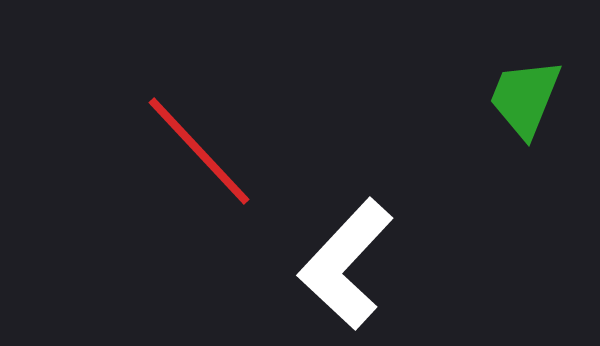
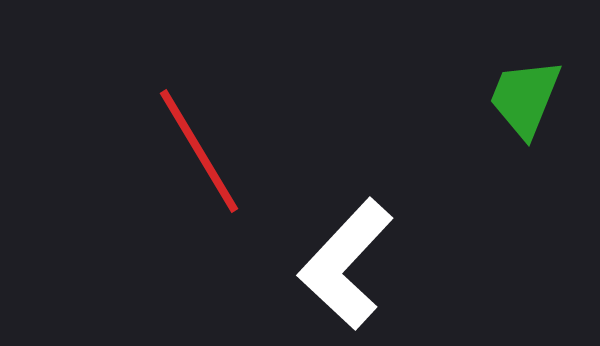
red line: rotated 12 degrees clockwise
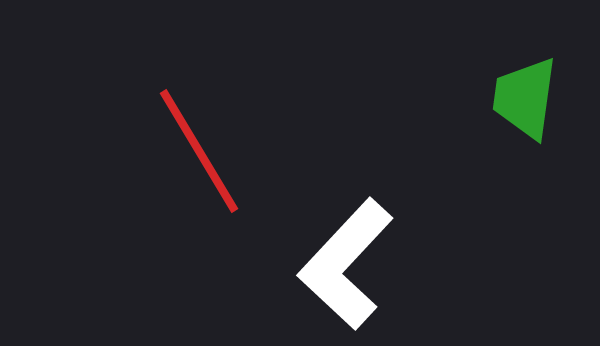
green trapezoid: rotated 14 degrees counterclockwise
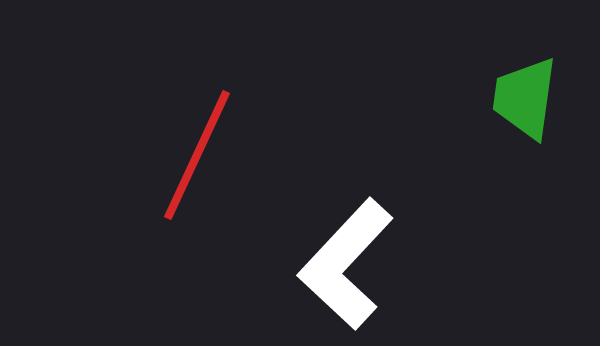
red line: moved 2 px left, 4 px down; rotated 56 degrees clockwise
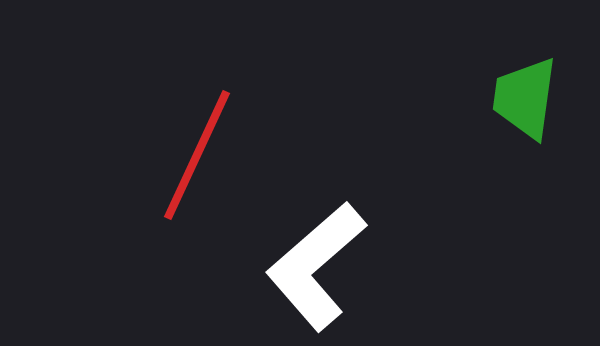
white L-shape: moved 30 px left, 2 px down; rotated 6 degrees clockwise
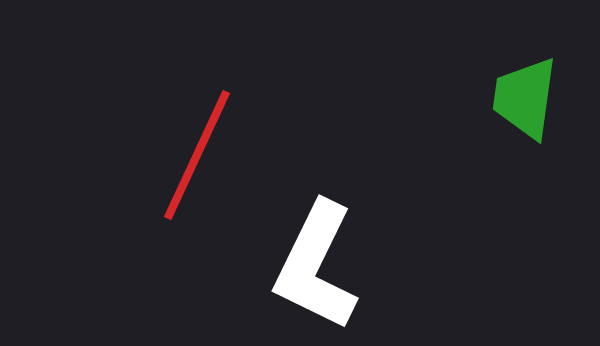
white L-shape: rotated 23 degrees counterclockwise
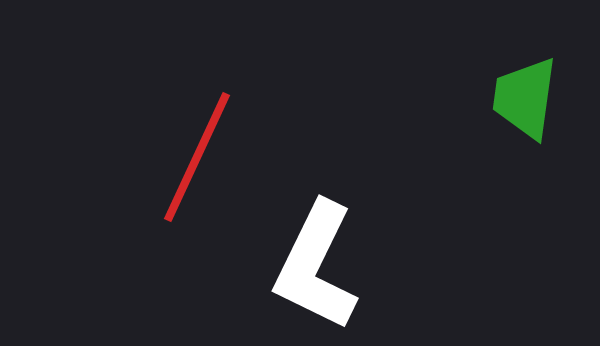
red line: moved 2 px down
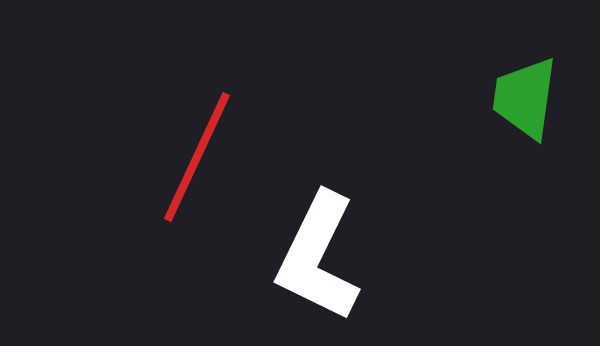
white L-shape: moved 2 px right, 9 px up
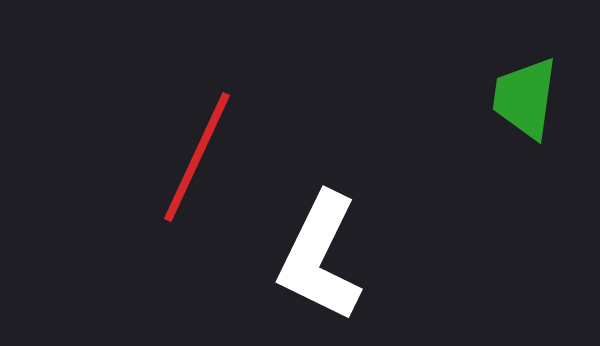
white L-shape: moved 2 px right
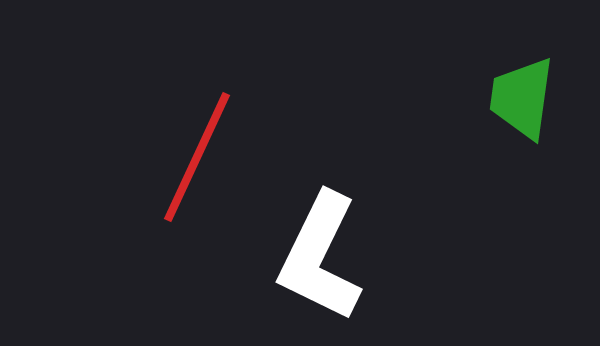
green trapezoid: moved 3 px left
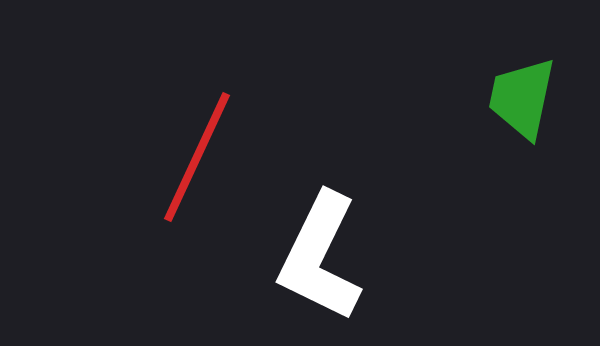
green trapezoid: rotated 4 degrees clockwise
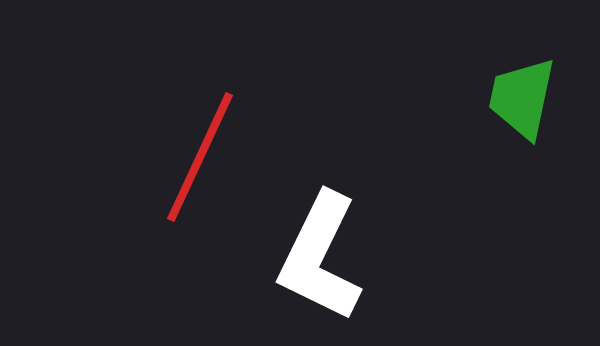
red line: moved 3 px right
